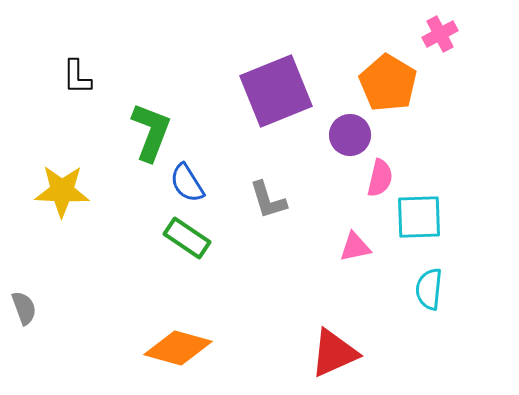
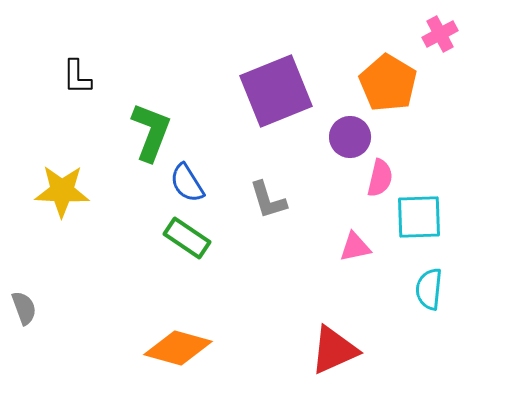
purple circle: moved 2 px down
red triangle: moved 3 px up
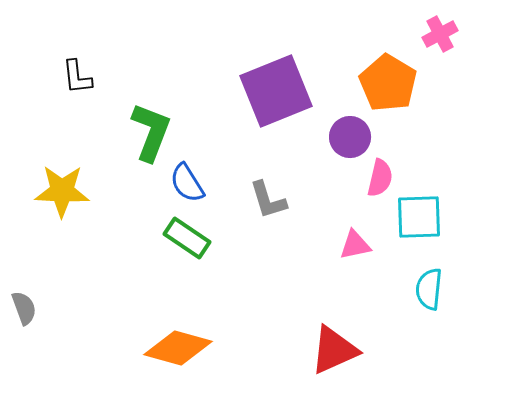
black L-shape: rotated 6 degrees counterclockwise
pink triangle: moved 2 px up
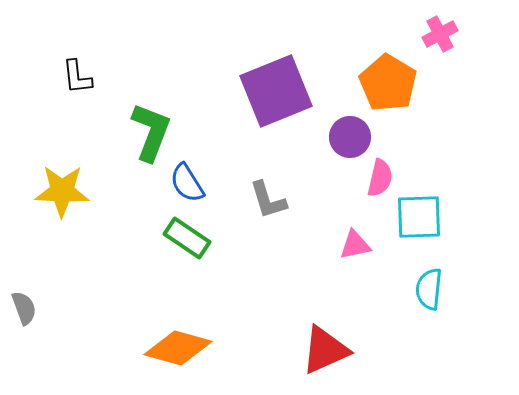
red triangle: moved 9 px left
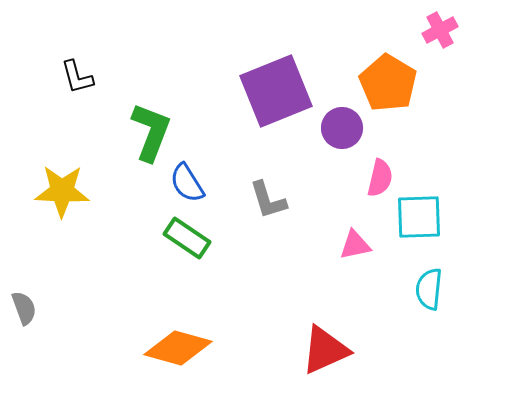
pink cross: moved 4 px up
black L-shape: rotated 9 degrees counterclockwise
purple circle: moved 8 px left, 9 px up
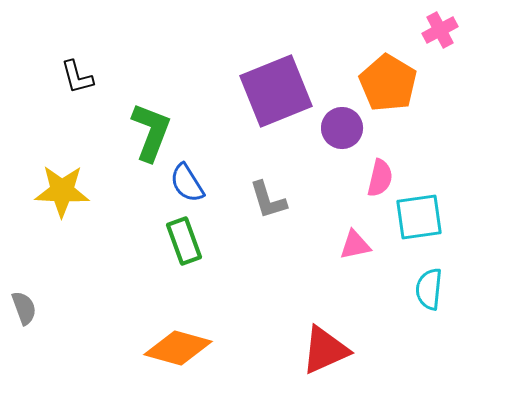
cyan square: rotated 6 degrees counterclockwise
green rectangle: moved 3 px left, 3 px down; rotated 36 degrees clockwise
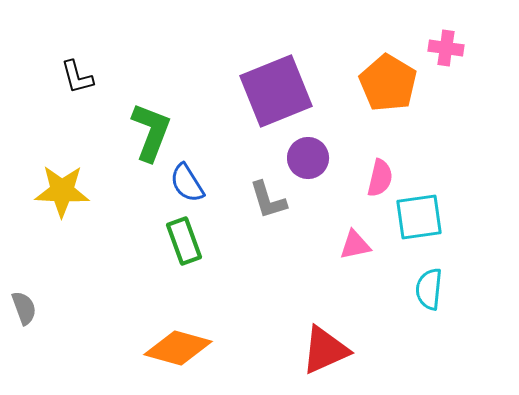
pink cross: moved 6 px right, 18 px down; rotated 36 degrees clockwise
purple circle: moved 34 px left, 30 px down
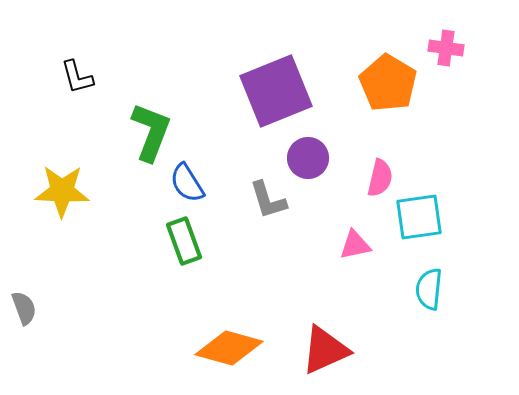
orange diamond: moved 51 px right
